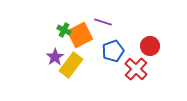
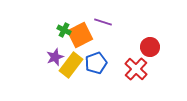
red circle: moved 1 px down
blue pentagon: moved 17 px left, 12 px down
purple star: rotated 12 degrees clockwise
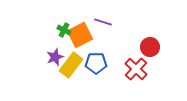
blue pentagon: rotated 20 degrees clockwise
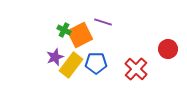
red circle: moved 18 px right, 2 px down
